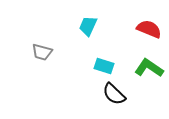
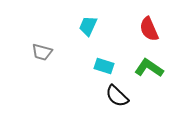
red semicircle: rotated 135 degrees counterclockwise
black semicircle: moved 3 px right, 2 px down
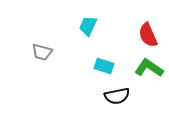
red semicircle: moved 1 px left, 6 px down
black semicircle: rotated 55 degrees counterclockwise
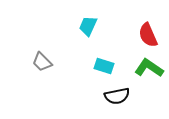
gray trapezoid: moved 10 px down; rotated 30 degrees clockwise
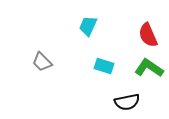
black semicircle: moved 10 px right, 6 px down
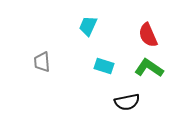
gray trapezoid: rotated 40 degrees clockwise
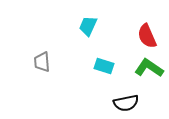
red semicircle: moved 1 px left, 1 px down
black semicircle: moved 1 px left, 1 px down
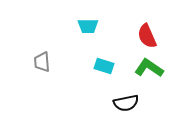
cyan trapezoid: rotated 115 degrees counterclockwise
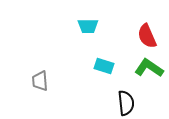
gray trapezoid: moved 2 px left, 19 px down
black semicircle: rotated 85 degrees counterclockwise
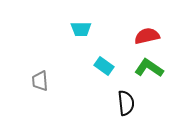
cyan trapezoid: moved 7 px left, 3 px down
red semicircle: rotated 100 degrees clockwise
cyan rectangle: rotated 18 degrees clockwise
